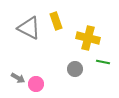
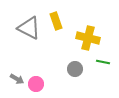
gray arrow: moved 1 px left, 1 px down
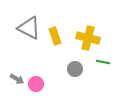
yellow rectangle: moved 1 px left, 15 px down
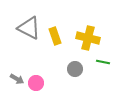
pink circle: moved 1 px up
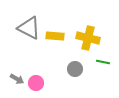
yellow rectangle: rotated 66 degrees counterclockwise
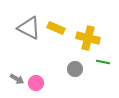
yellow rectangle: moved 1 px right, 8 px up; rotated 18 degrees clockwise
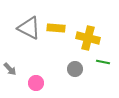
yellow rectangle: rotated 18 degrees counterclockwise
gray arrow: moved 7 px left, 10 px up; rotated 16 degrees clockwise
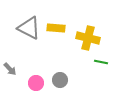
green line: moved 2 px left
gray circle: moved 15 px left, 11 px down
